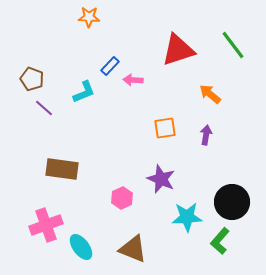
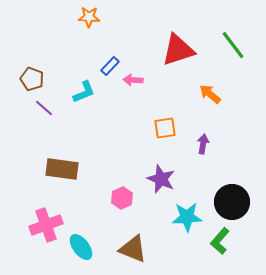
purple arrow: moved 3 px left, 9 px down
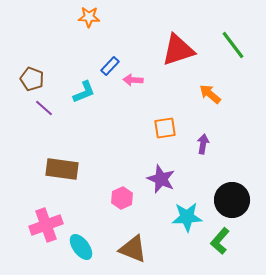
black circle: moved 2 px up
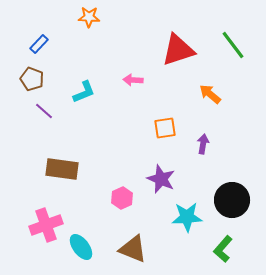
blue rectangle: moved 71 px left, 22 px up
purple line: moved 3 px down
green L-shape: moved 3 px right, 8 px down
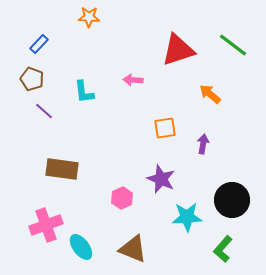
green line: rotated 16 degrees counterclockwise
cyan L-shape: rotated 105 degrees clockwise
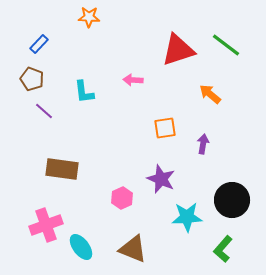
green line: moved 7 px left
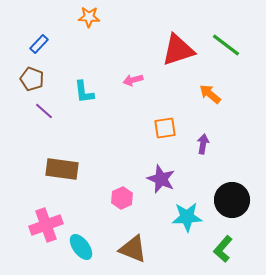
pink arrow: rotated 18 degrees counterclockwise
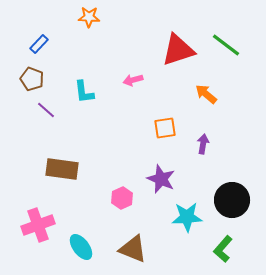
orange arrow: moved 4 px left
purple line: moved 2 px right, 1 px up
pink cross: moved 8 px left
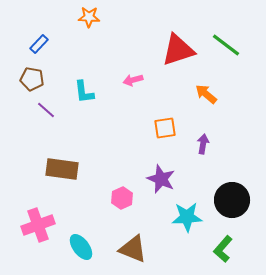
brown pentagon: rotated 10 degrees counterclockwise
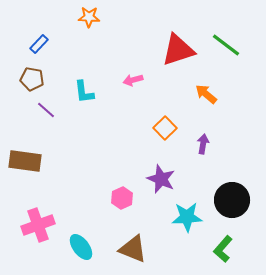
orange square: rotated 35 degrees counterclockwise
brown rectangle: moved 37 px left, 8 px up
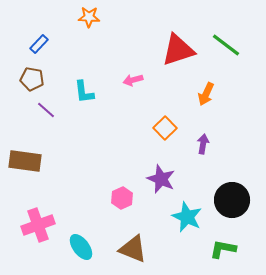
orange arrow: rotated 105 degrees counterclockwise
cyan star: rotated 28 degrees clockwise
green L-shape: rotated 60 degrees clockwise
